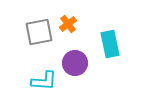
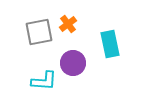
purple circle: moved 2 px left
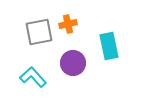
orange cross: rotated 24 degrees clockwise
cyan rectangle: moved 1 px left, 2 px down
cyan L-shape: moved 11 px left, 4 px up; rotated 136 degrees counterclockwise
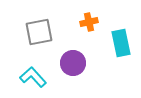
orange cross: moved 21 px right, 2 px up
cyan rectangle: moved 12 px right, 3 px up
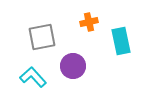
gray square: moved 3 px right, 5 px down
cyan rectangle: moved 2 px up
purple circle: moved 3 px down
